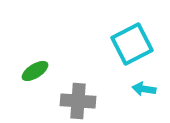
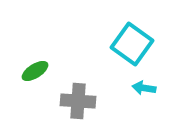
cyan square: rotated 27 degrees counterclockwise
cyan arrow: moved 1 px up
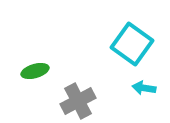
green ellipse: rotated 16 degrees clockwise
gray cross: rotated 32 degrees counterclockwise
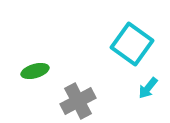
cyan arrow: moved 4 px right; rotated 60 degrees counterclockwise
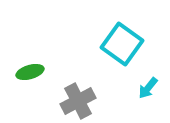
cyan square: moved 10 px left
green ellipse: moved 5 px left, 1 px down
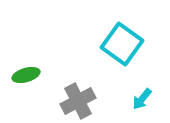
green ellipse: moved 4 px left, 3 px down
cyan arrow: moved 6 px left, 11 px down
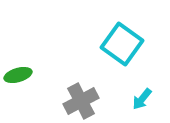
green ellipse: moved 8 px left
gray cross: moved 3 px right
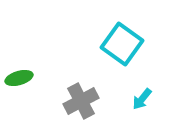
green ellipse: moved 1 px right, 3 px down
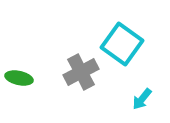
green ellipse: rotated 28 degrees clockwise
gray cross: moved 29 px up
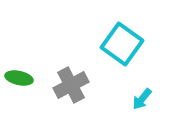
gray cross: moved 10 px left, 13 px down
